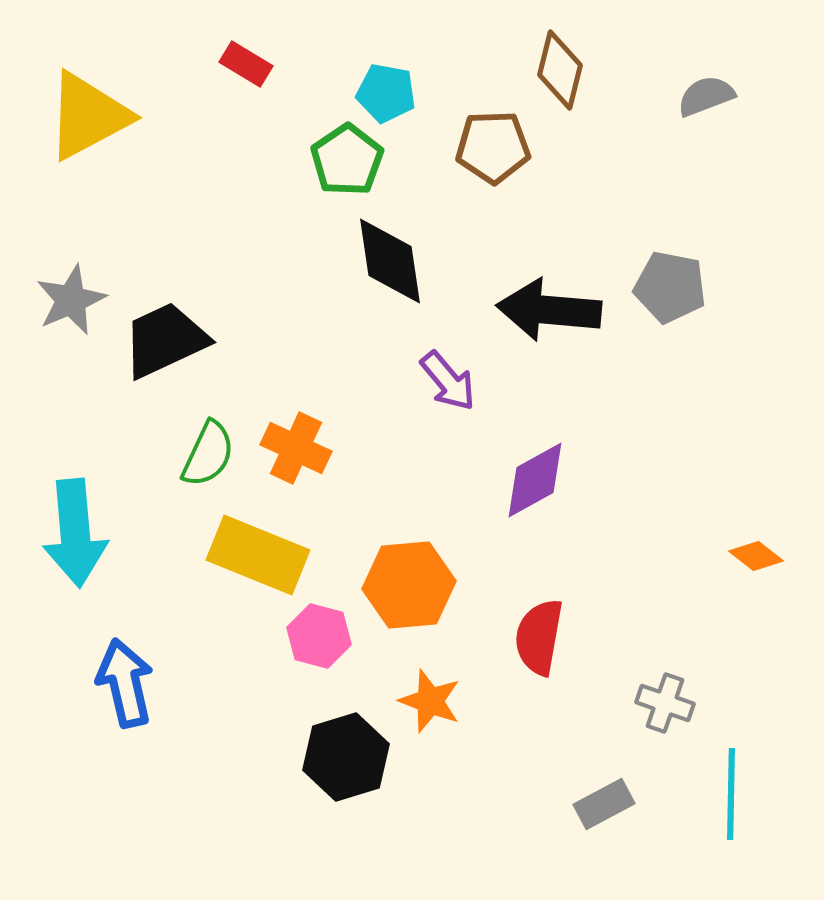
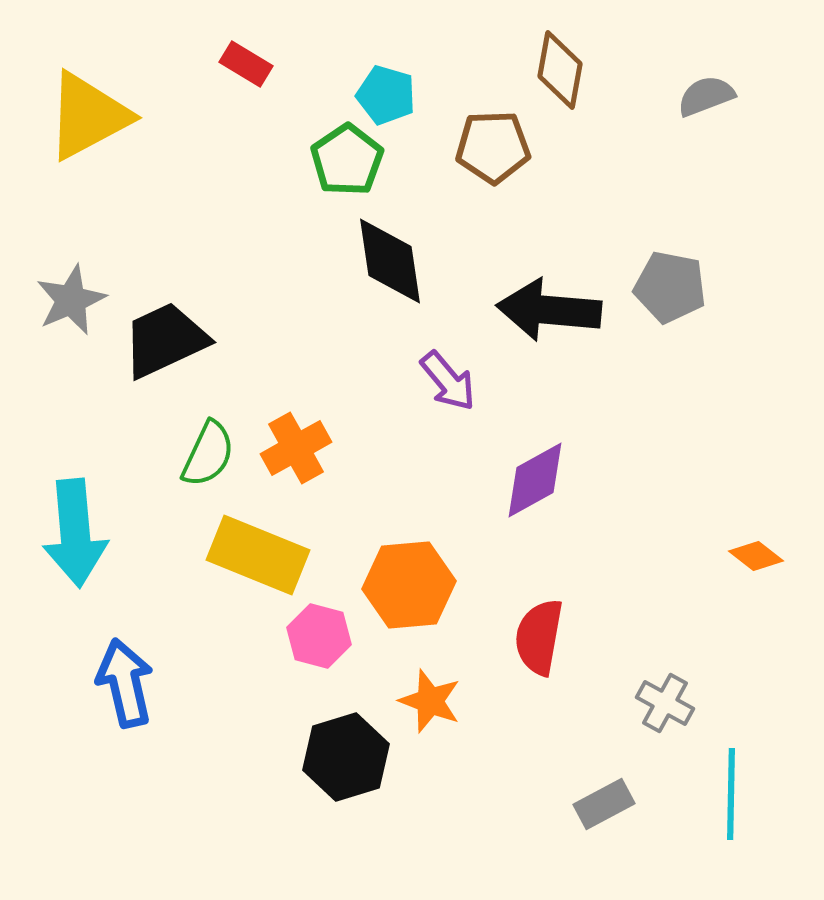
brown diamond: rotated 4 degrees counterclockwise
cyan pentagon: moved 2 px down; rotated 6 degrees clockwise
orange cross: rotated 36 degrees clockwise
gray cross: rotated 10 degrees clockwise
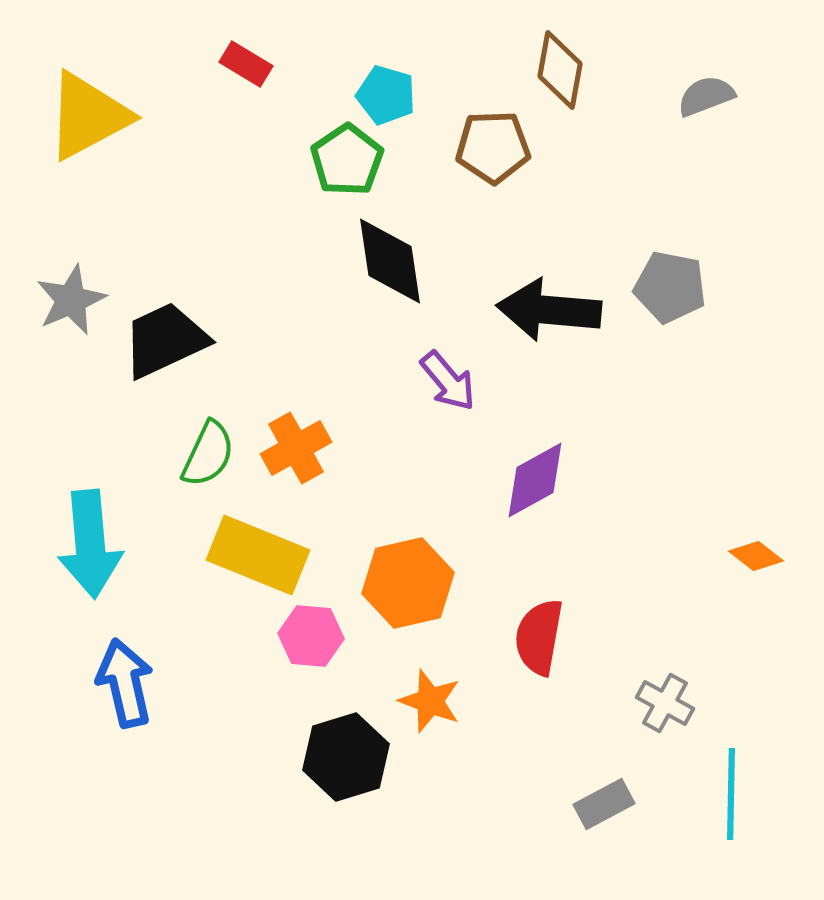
cyan arrow: moved 15 px right, 11 px down
orange hexagon: moved 1 px left, 2 px up; rotated 8 degrees counterclockwise
pink hexagon: moved 8 px left; rotated 10 degrees counterclockwise
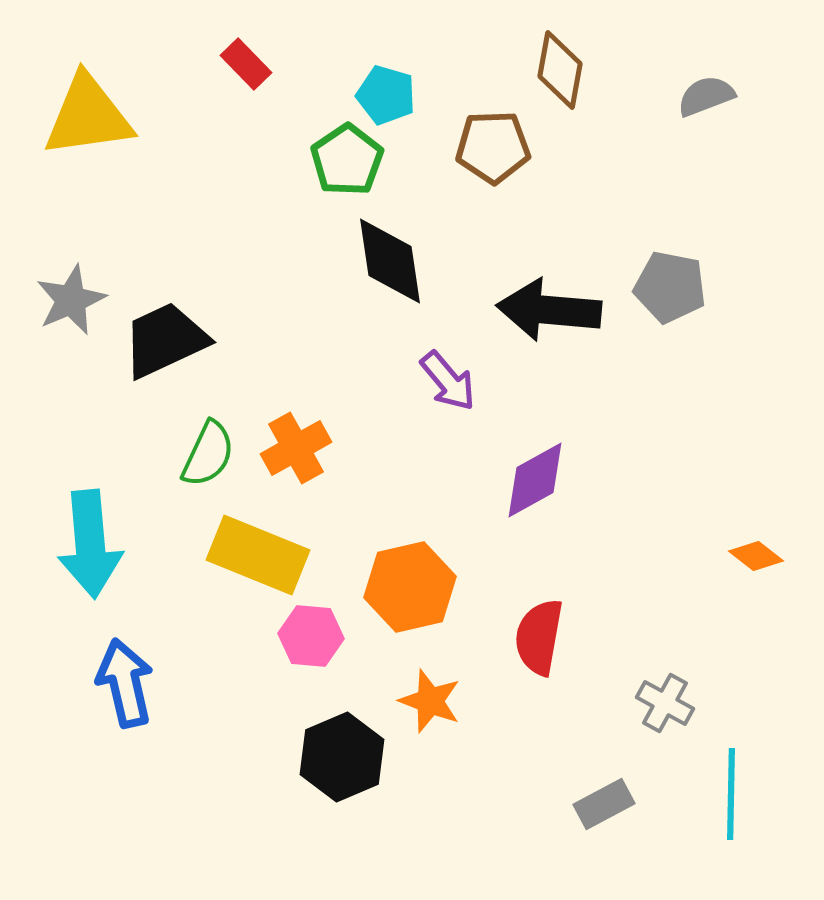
red rectangle: rotated 15 degrees clockwise
yellow triangle: rotated 20 degrees clockwise
orange hexagon: moved 2 px right, 4 px down
black hexagon: moved 4 px left; rotated 6 degrees counterclockwise
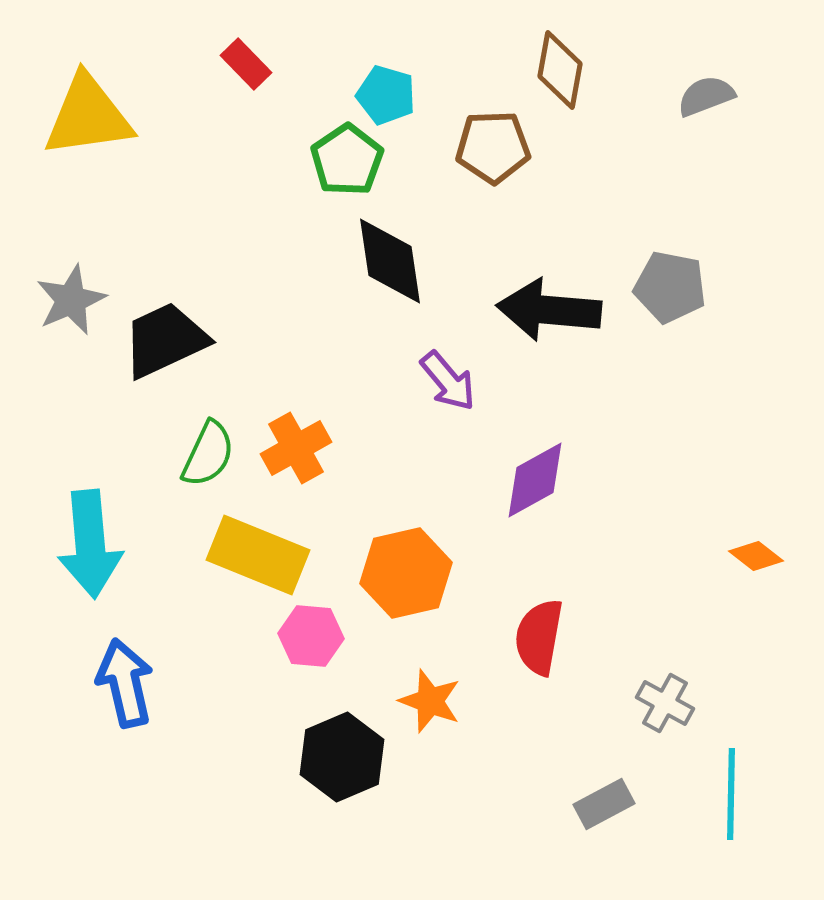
orange hexagon: moved 4 px left, 14 px up
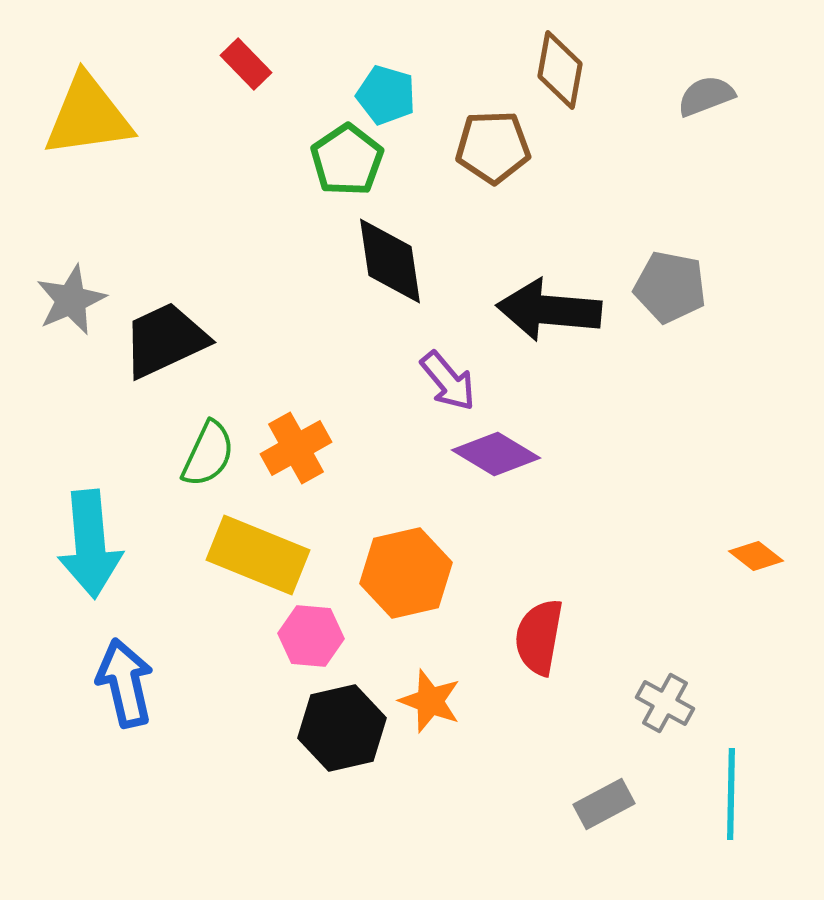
purple diamond: moved 39 px left, 26 px up; rotated 60 degrees clockwise
black hexagon: moved 29 px up; rotated 10 degrees clockwise
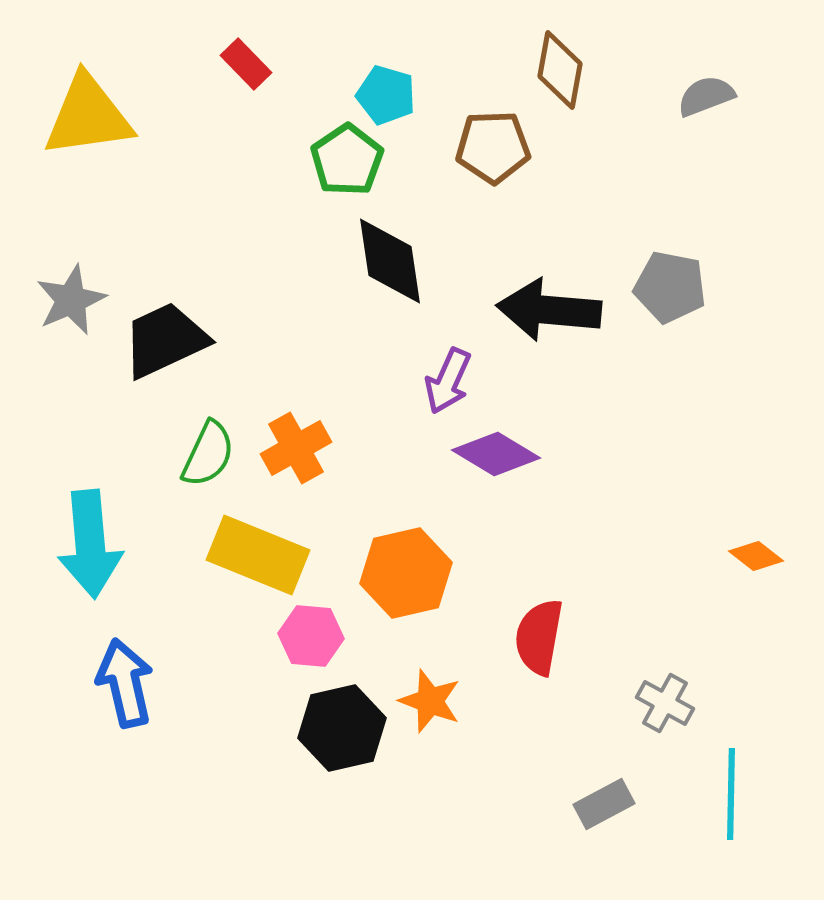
purple arrow: rotated 64 degrees clockwise
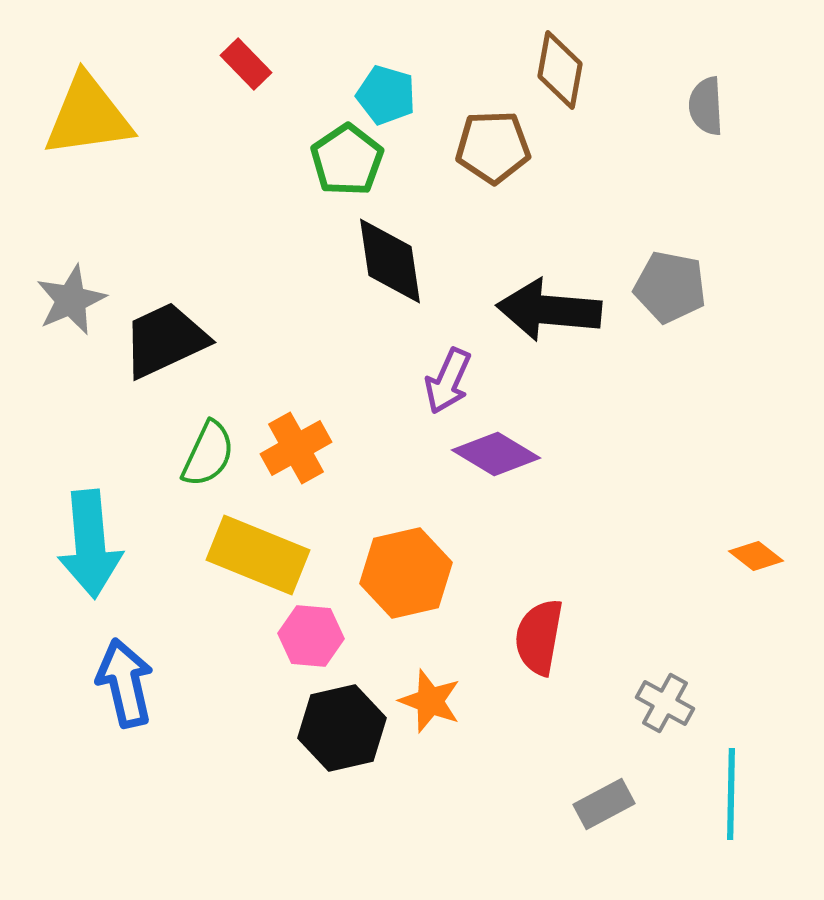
gray semicircle: moved 10 px down; rotated 72 degrees counterclockwise
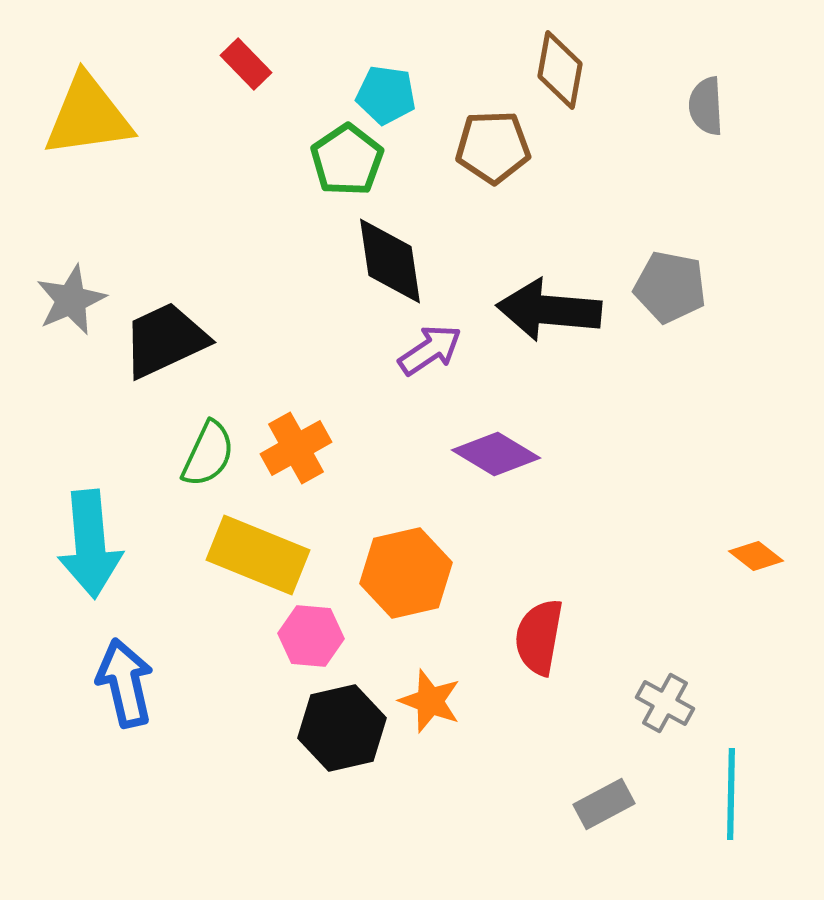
cyan pentagon: rotated 8 degrees counterclockwise
purple arrow: moved 18 px left, 31 px up; rotated 148 degrees counterclockwise
